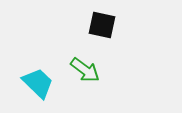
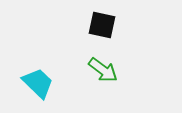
green arrow: moved 18 px right
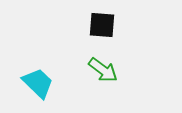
black square: rotated 8 degrees counterclockwise
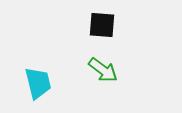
cyan trapezoid: rotated 32 degrees clockwise
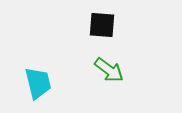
green arrow: moved 6 px right
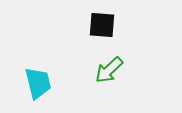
green arrow: rotated 100 degrees clockwise
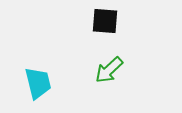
black square: moved 3 px right, 4 px up
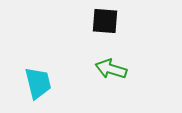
green arrow: moved 2 px right, 1 px up; rotated 60 degrees clockwise
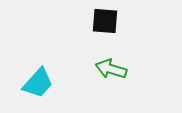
cyan trapezoid: rotated 56 degrees clockwise
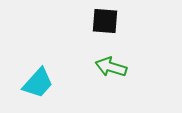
green arrow: moved 2 px up
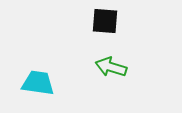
cyan trapezoid: rotated 124 degrees counterclockwise
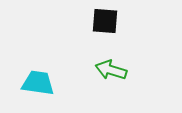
green arrow: moved 3 px down
